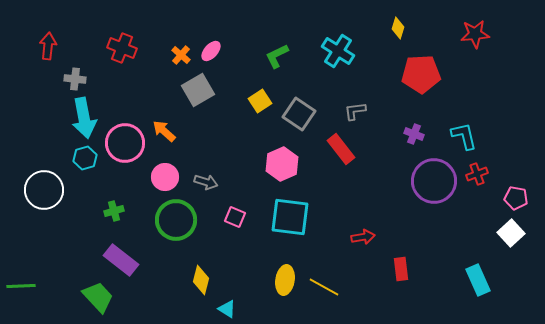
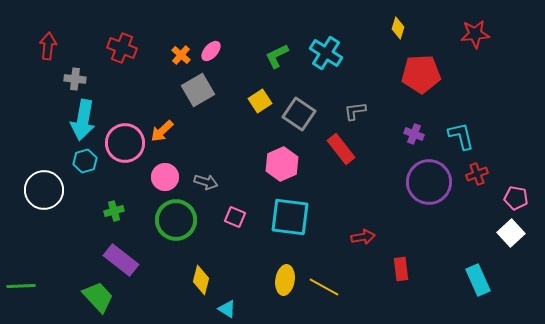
cyan cross at (338, 51): moved 12 px left, 2 px down
cyan arrow at (84, 118): moved 1 px left, 2 px down; rotated 21 degrees clockwise
orange arrow at (164, 131): moved 2 px left; rotated 85 degrees counterclockwise
cyan L-shape at (464, 136): moved 3 px left
cyan hexagon at (85, 158): moved 3 px down
purple circle at (434, 181): moved 5 px left, 1 px down
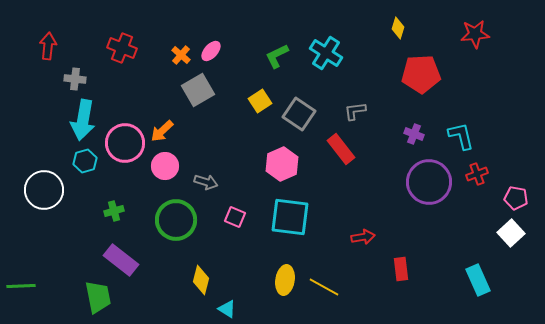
pink circle at (165, 177): moved 11 px up
green trapezoid at (98, 297): rotated 32 degrees clockwise
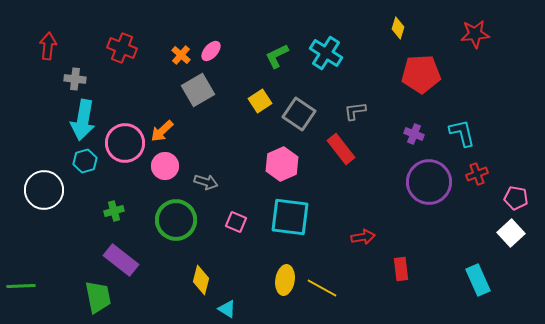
cyan L-shape at (461, 136): moved 1 px right, 3 px up
pink square at (235, 217): moved 1 px right, 5 px down
yellow line at (324, 287): moved 2 px left, 1 px down
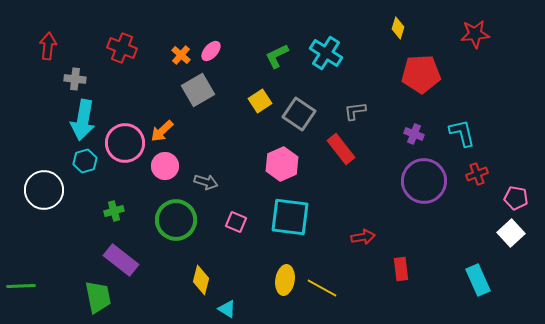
purple circle at (429, 182): moved 5 px left, 1 px up
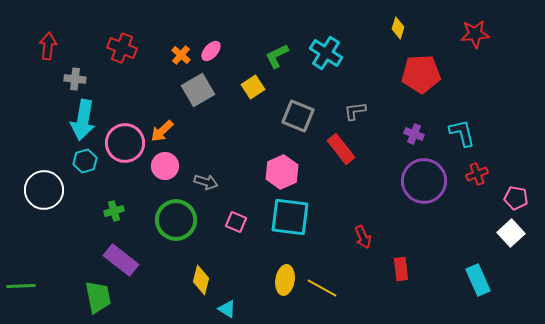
yellow square at (260, 101): moved 7 px left, 14 px up
gray square at (299, 114): moved 1 px left, 2 px down; rotated 12 degrees counterclockwise
pink hexagon at (282, 164): moved 8 px down
red arrow at (363, 237): rotated 75 degrees clockwise
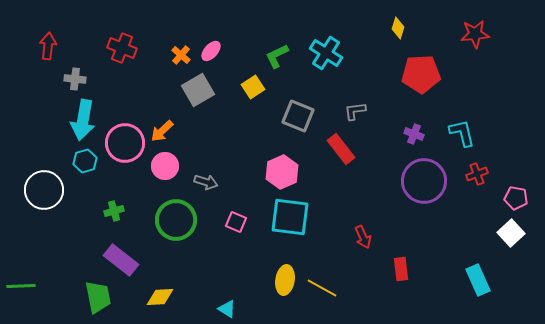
yellow diamond at (201, 280): moved 41 px left, 17 px down; rotated 72 degrees clockwise
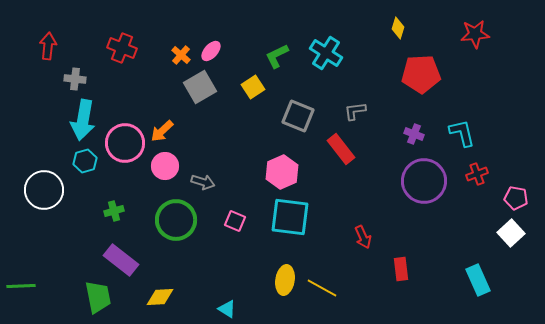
gray square at (198, 90): moved 2 px right, 3 px up
gray arrow at (206, 182): moved 3 px left
pink square at (236, 222): moved 1 px left, 1 px up
